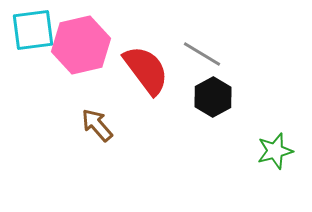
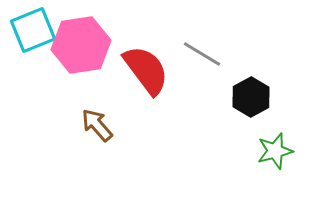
cyan square: rotated 15 degrees counterclockwise
pink hexagon: rotated 4 degrees clockwise
black hexagon: moved 38 px right
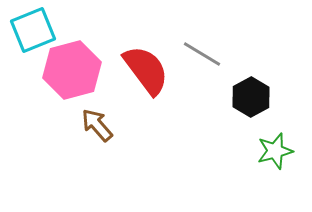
pink hexagon: moved 9 px left, 25 px down; rotated 6 degrees counterclockwise
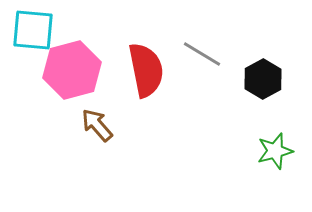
cyan square: rotated 27 degrees clockwise
red semicircle: rotated 26 degrees clockwise
black hexagon: moved 12 px right, 18 px up
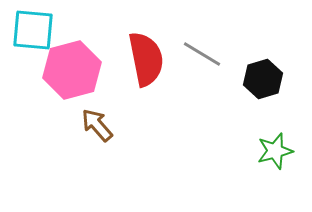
red semicircle: moved 11 px up
black hexagon: rotated 12 degrees clockwise
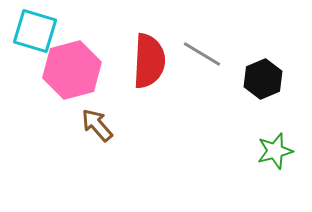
cyan square: moved 2 px right, 1 px down; rotated 12 degrees clockwise
red semicircle: moved 3 px right, 2 px down; rotated 14 degrees clockwise
black hexagon: rotated 6 degrees counterclockwise
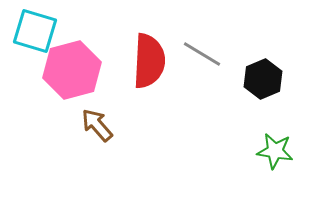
green star: rotated 24 degrees clockwise
